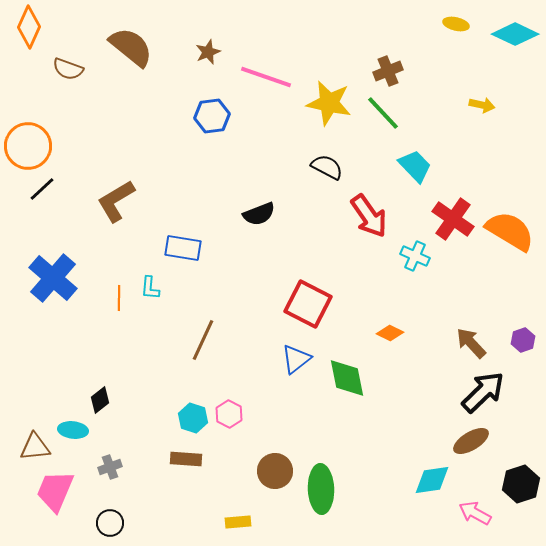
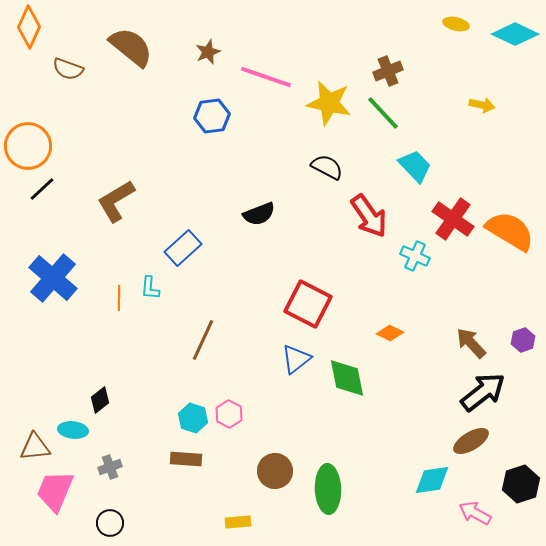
blue rectangle at (183, 248): rotated 51 degrees counterclockwise
black arrow at (483, 392): rotated 6 degrees clockwise
green ellipse at (321, 489): moved 7 px right
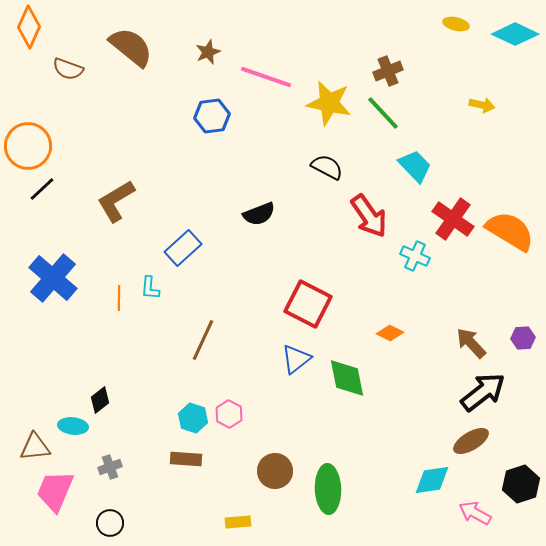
purple hexagon at (523, 340): moved 2 px up; rotated 15 degrees clockwise
cyan ellipse at (73, 430): moved 4 px up
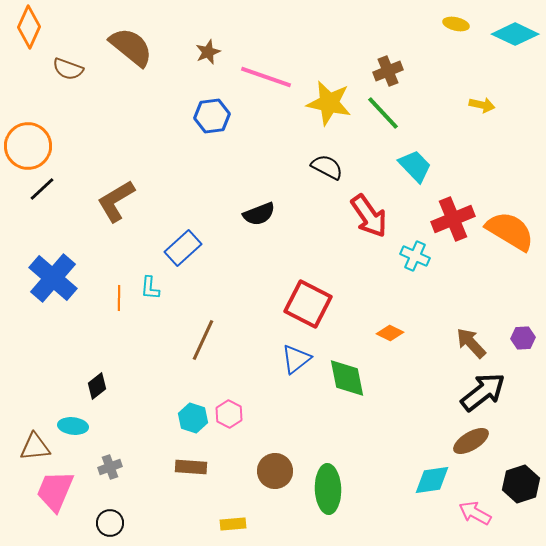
red cross at (453, 219): rotated 33 degrees clockwise
black diamond at (100, 400): moved 3 px left, 14 px up
brown rectangle at (186, 459): moved 5 px right, 8 px down
yellow rectangle at (238, 522): moved 5 px left, 2 px down
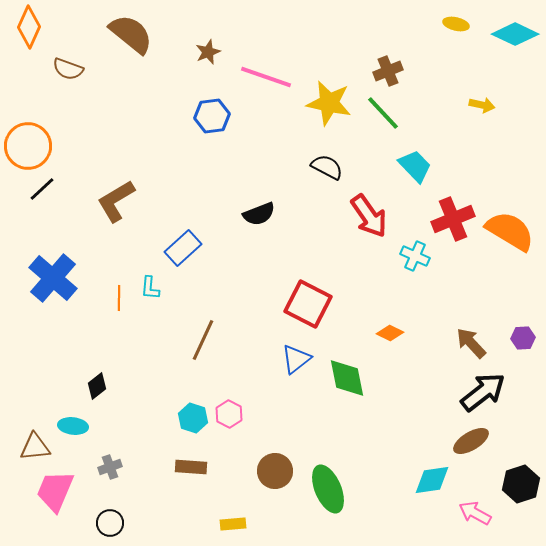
brown semicircle at (131, 47): moved 13 px up
green ellipse at (328, 489): rotated 21 degrees counterclockwise
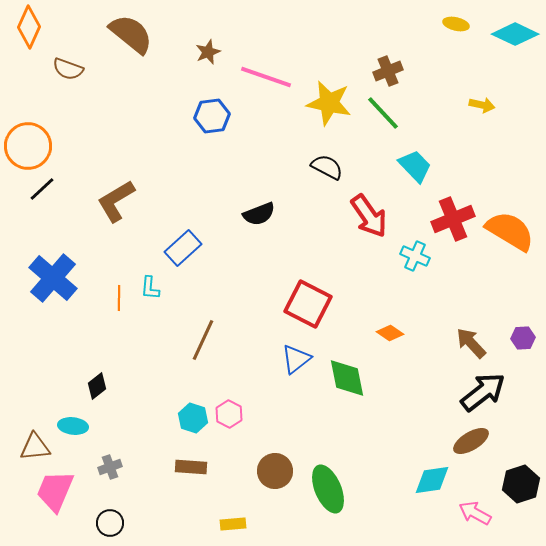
orange diamond at (390, 333): rotated 8 degrees clockwise
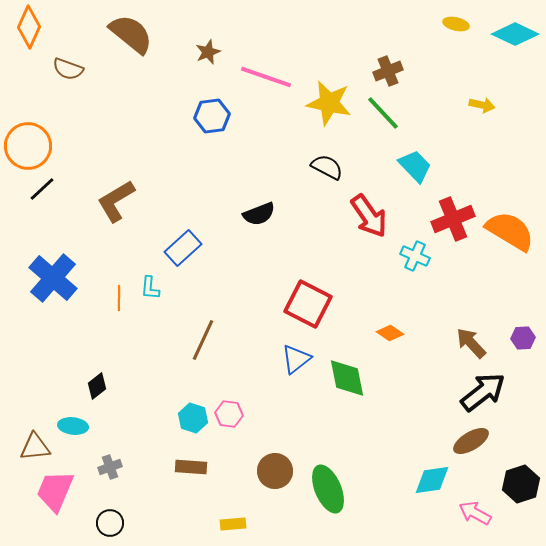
pink hexagon at (229, 414): rotated 20 degrees counterclockwise
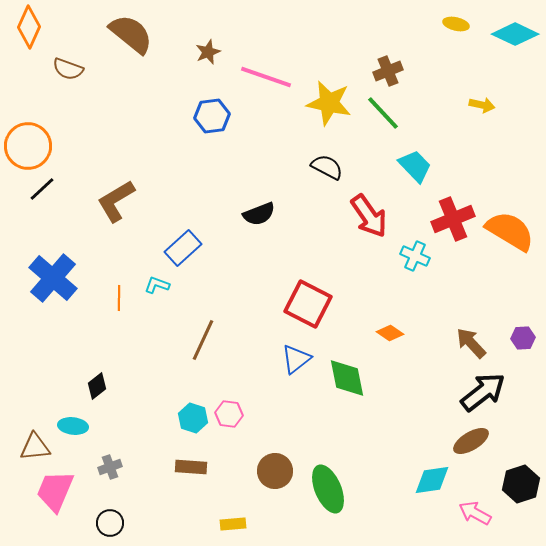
cyan L-shape at (150, 288): moved 7 px right, 3 px up; rotated 105 degrees clockwise
